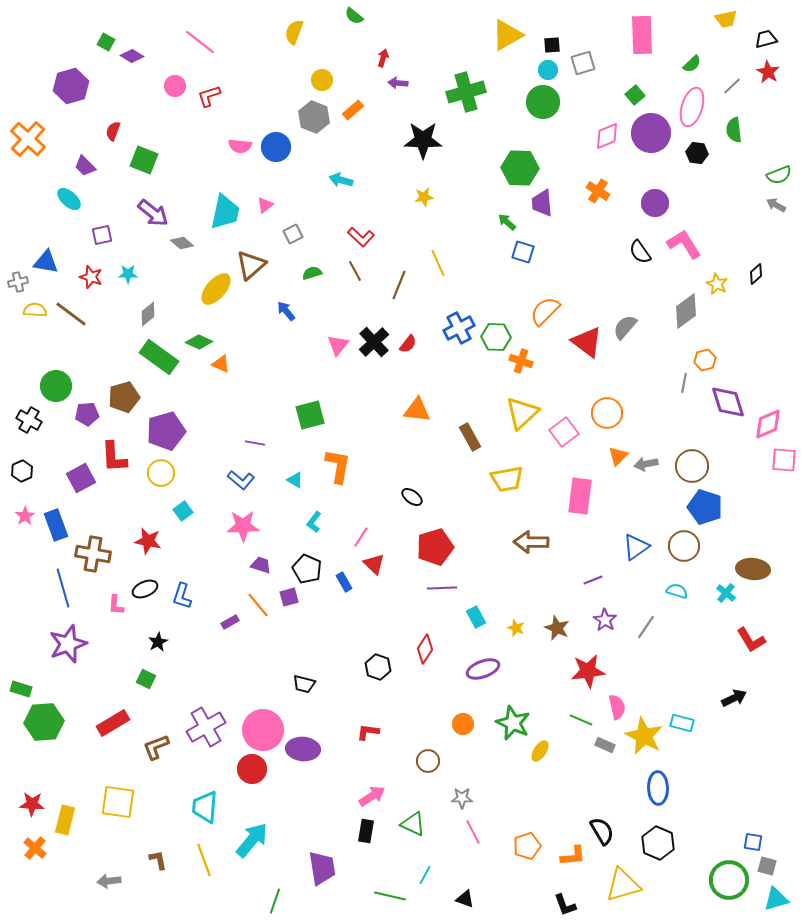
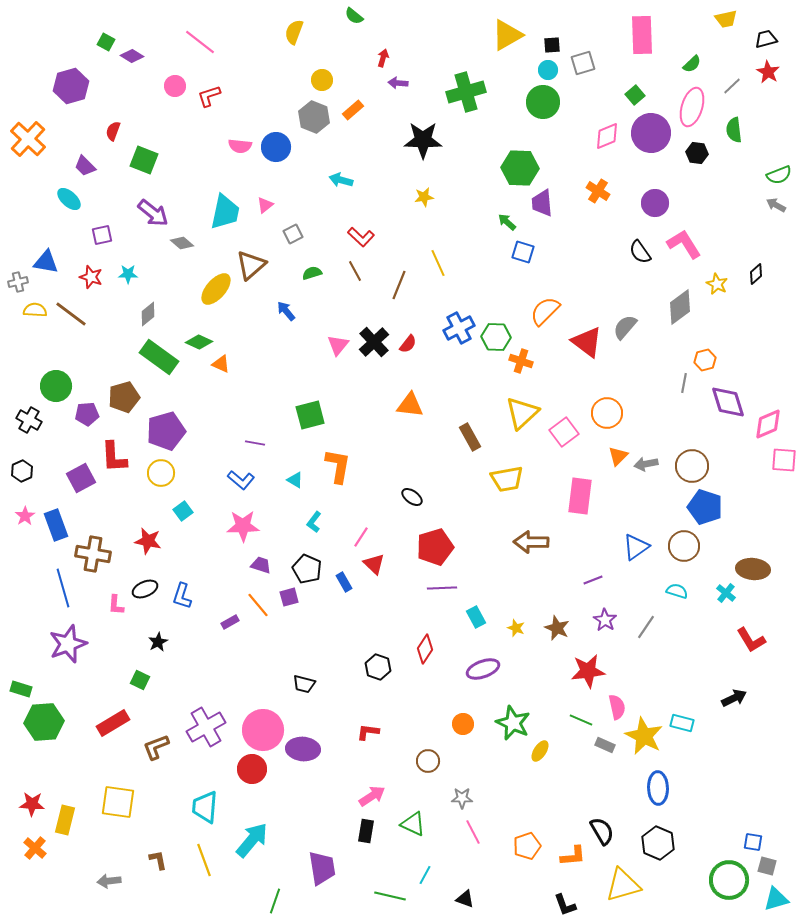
gray diamond at (686, 311): moved 6 px left, 4 px up
orange triangle at (417, 410): moved 7 px left, 5 px up
green square at (146, 679): moved 6 px left, 1 px down
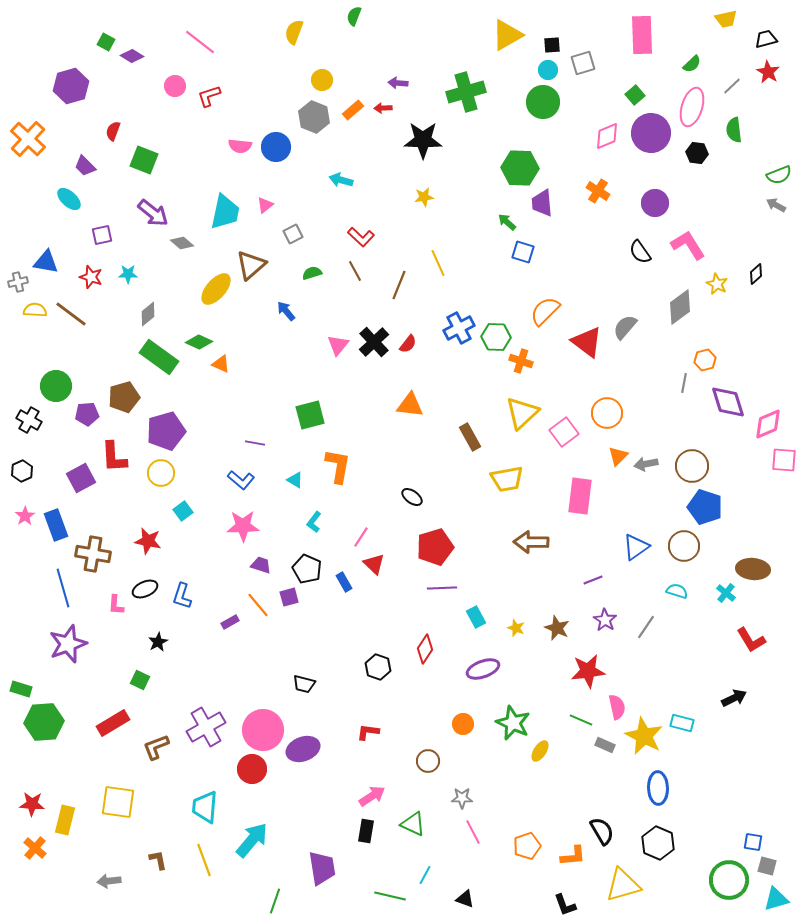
green semicircle at (354, 16): rotated 72 degrees clockwise
red arrow at (383, 58): moved 50 px down; rotated 108 degrees counterclockwise
pink L-shape at (684, 244): moved 4 px right, 1 px down
purple ellipse at (303, 749): rotated 24 degrees counterclockwise
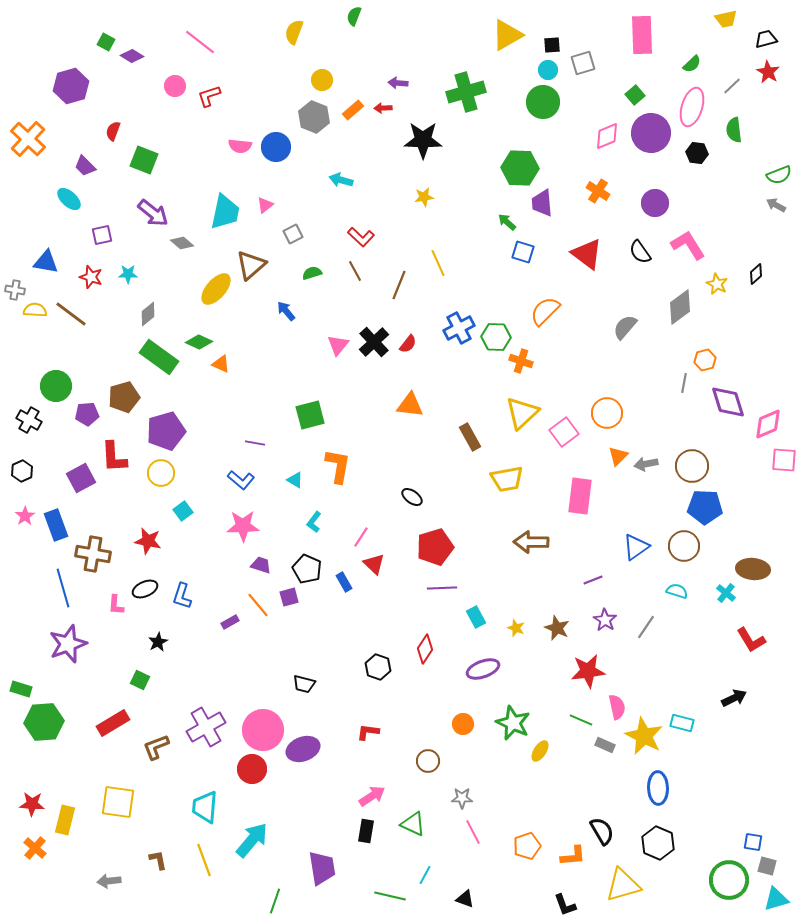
gray cross at (18, 282): moved 3 px left, 8 px down; rotated 24 degrees clockwise
red triangle at (587, 342): moved 88 px up
blue pentagon at (705, 507): rotated 16 degrees counterclockwise
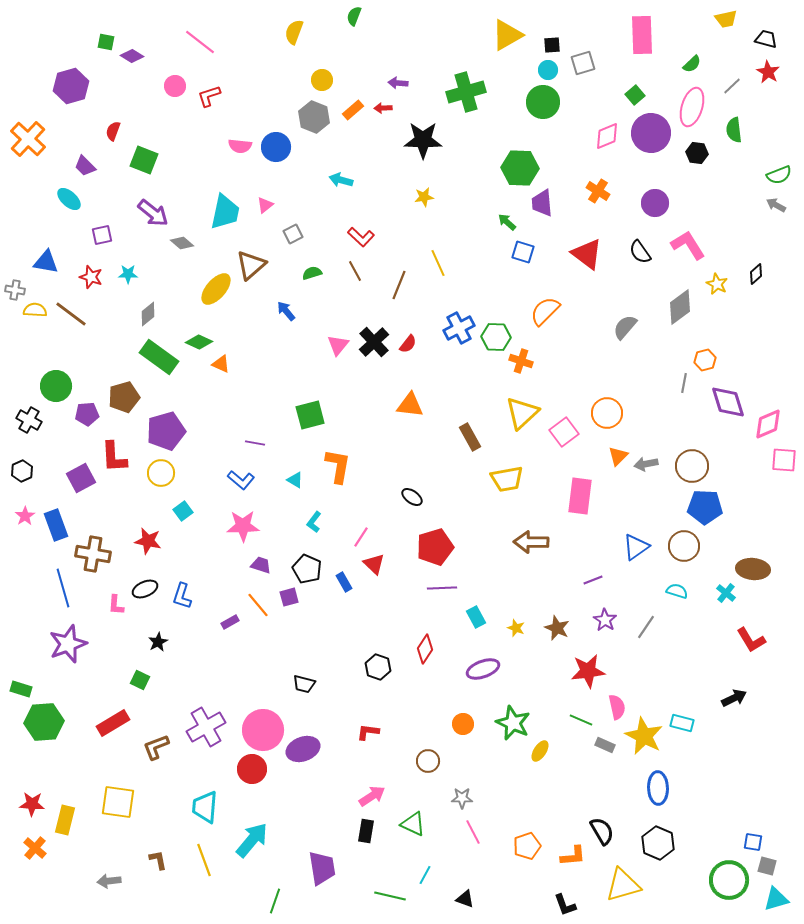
black trapezoid at (766, 39): rotated 30 degrees clockwise
green square at (106, 42): rotated 18 degrees counterclockwise
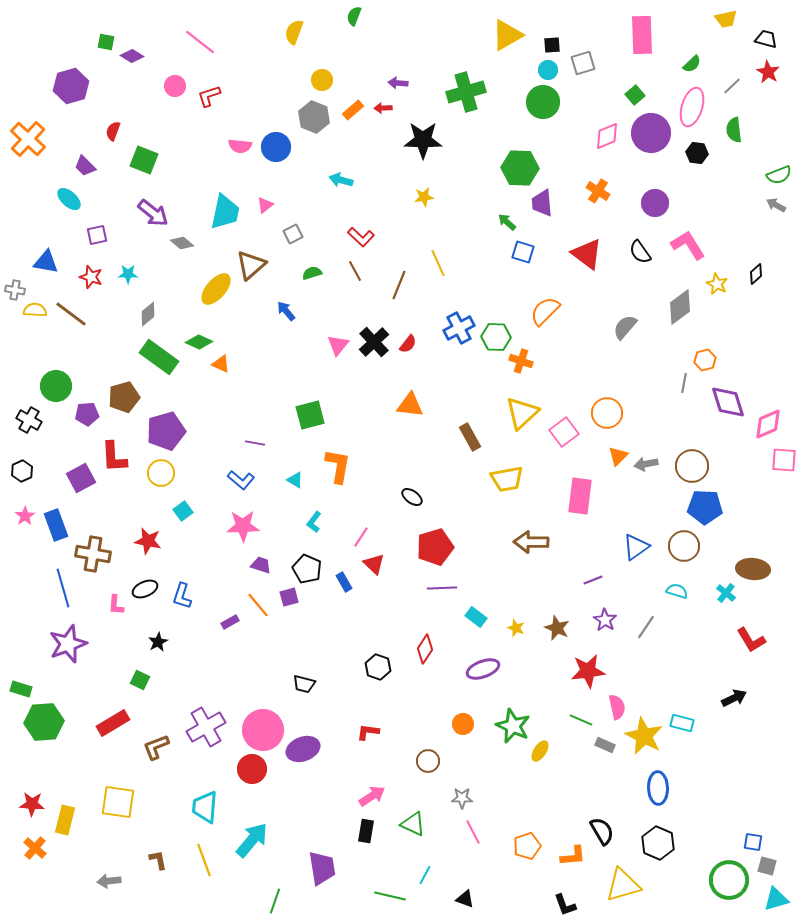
purple square at (102, 235): moved 5 px left
cyan rectangle at (476, 617): rotated 25 degrees counterclockwise
green star at (513, 723): moved 3 px down
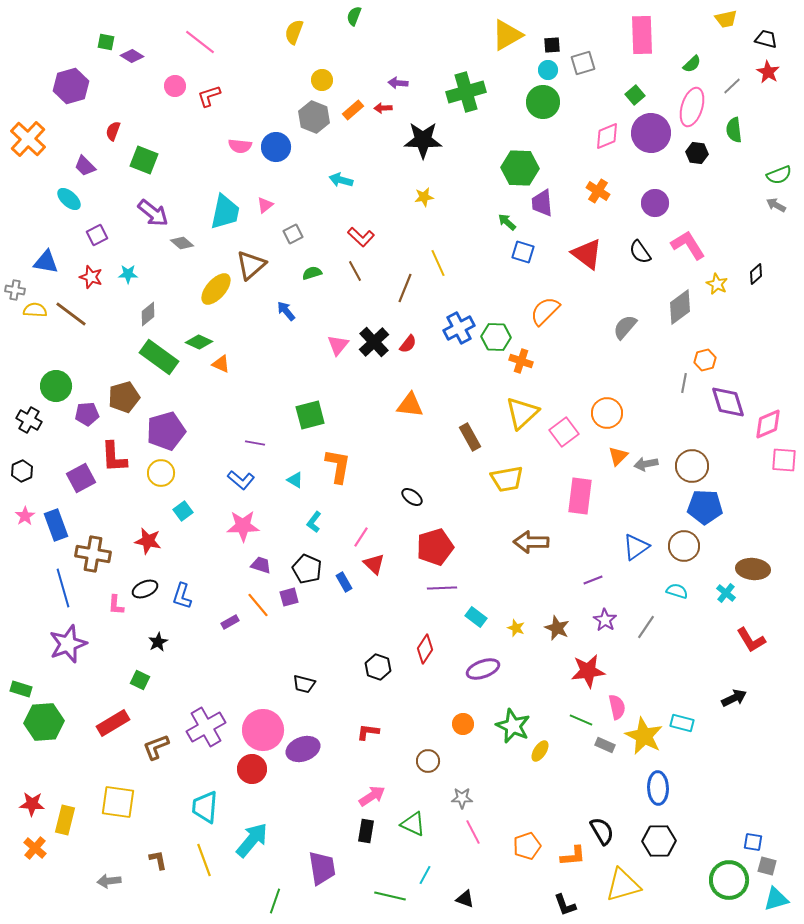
purple square at (97, 235): rotated 15 degrees counterclockwise
brown line at (399, 285): moved 6 px right, 3 px down
black hexagon at (658, 843): moved 1 px right, 2 px up; rotated 24 degrees counterclockwise
